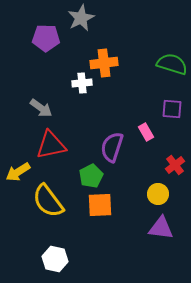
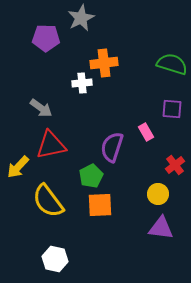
yellow arrow: moved 5 px up; rotated 15 degrees counterclockwise
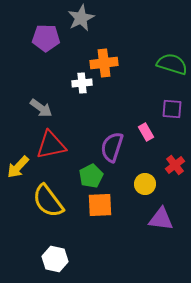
yellow circle: moved 13 px left, 10 px up
purple triangle: moved 9 px up
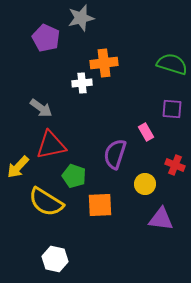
gray star: rotated 12 degrees clockwise
purple pentagon: rotated 24 degrees clockwise
purple semicircle: moved 3 px right, 7 px down
red cross: rotated 30 degrees counterclockwise
green pentagon: moved 17 px left; rotated 25 degrees counterclockwise
yellow semicircle: moved 2 px left, 1 px down; rotated 21 degrees counterclockwise
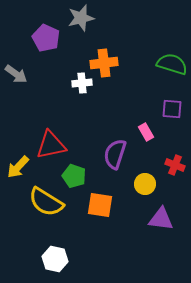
gray arrow: moved 25 px left, 34 px up
orange square: rotated 12 degrees clockwise
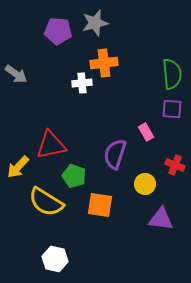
gray star: moved 14 px right, 5 px down
purple pentagon: moved 12 px right, 7 px up; rotated 20 degrees counterclockwise
green semicircle: moved 10 px down; rotated 68 degrees clockwise
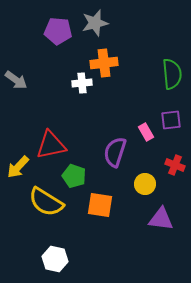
gray arrow: moved 6 px down
purple square: moved 1 px left, 11 px down; rotated 10 degrees counterclockwise
purple semicircle: moved 2 px up
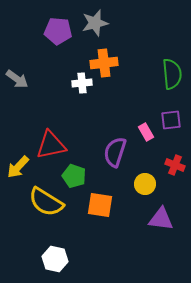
gray arrow: moved 1 px right, 1 px up
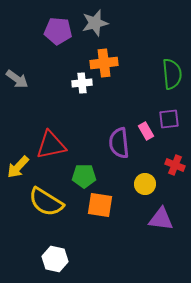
purple square: moved 2 px left, 1 px up
pink rectangle: moved 1 px up
purple semicircle: moved 4 px right, 9 px up; rotated 24 degrees counterclockwise
green pentagon: moved 10 px right; rotated 20 degrees counterclockwise
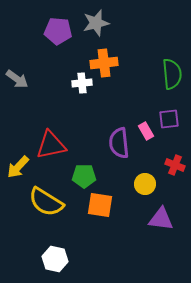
gray star: moved 1 px right
